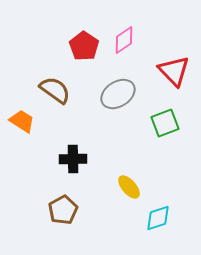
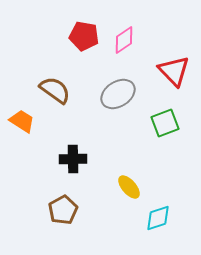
red pentagon: moved 10 px up; rotated 24 degrees counterclockwise
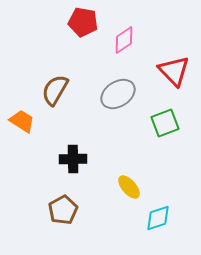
red pentagon: moved 1 px left, 14 px up
brown semicircle: rotated 96 degrees counterclockwise
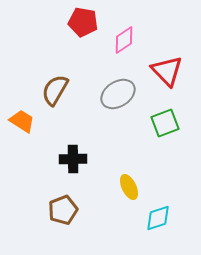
red triangle: moved 7 px left
yellow ellipse: rotated 15 degrees clockwise
brown pentagon: rotated 8 degrees clockwise
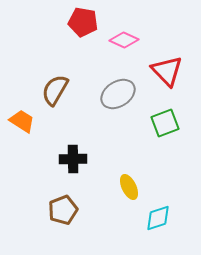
pink diamond: rotated 60 degrees clockwise
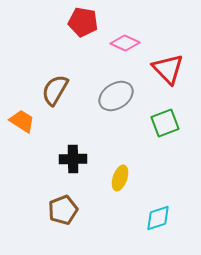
pink diamond: moved 1 px right, 3 px down
red triangle: moved 1 px right, 2 px up
gray ellipse: moved 2 px left, 2 px down
yellow ellipse: moved 9 px left, 9 px up; rotated 45 degrees clockwise
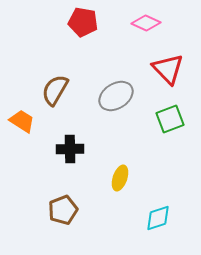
pink diamond: moved 21 px right, 20 px up
green square: moved 5 px right, 4 px up
black cross: moved 3 px left, 10 px up
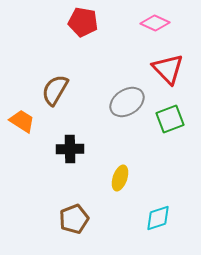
pink diamond: moved 9 px right
gray ellipse: moved 11 px right, 6 px down
brown pentagon: moved 11 px right, 9 px down
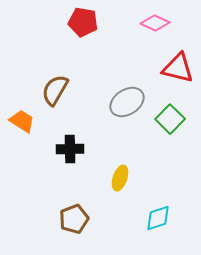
red triangle: moved 10 px right, 1 px up; rotated 32 degrees counterclockwise
green square: rotated 24 degrees counterclockwise
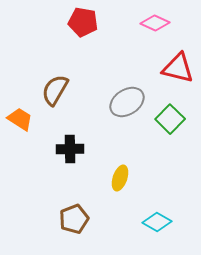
orange trapezoid: moved 2 px left, 2 px up
cyan diamond: moved 1 px left, 4 px down; rotated 48 degrees clockwise
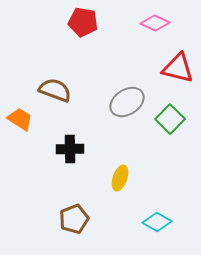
brown semicircle: rotated 80 degrees clockwise
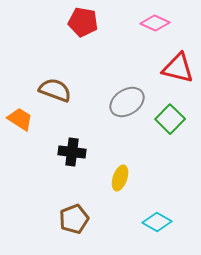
black cross: moved 2 px right, 3 px down; rotated 8 degrees clockwise
